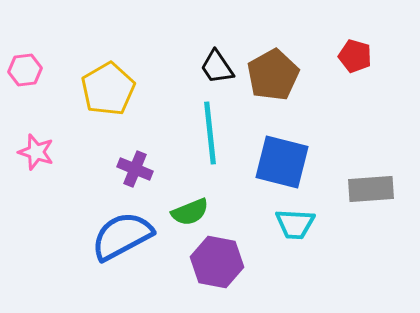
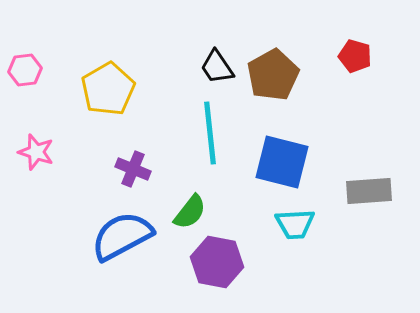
purple cross: moved 2 px left
gray rectangle: moved 2 px left, 2 px down
green semicircle: rotated 30 degrees counterclockwise
cyan trapezoid: rotated 6 degrees counterclockwise
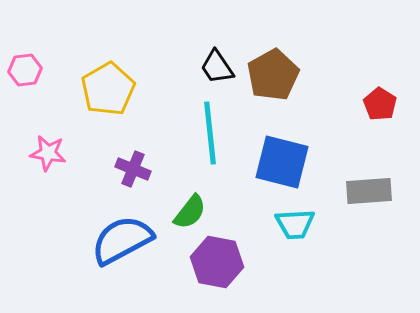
red pentagon: moved 25 px right, 48 px down; rotated 16 degrees clockwise
pink star: moved 12 px right, 1 px down; rotated 9 degrees counterclockwise
blue semicircle: moved 4 px down
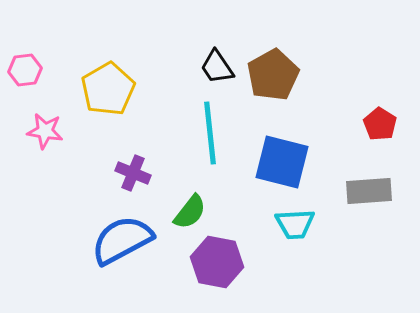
red pentagon: moved 20 px down
pink star: moved 3 px left, 22 px up
purple cross: moved 4 px down
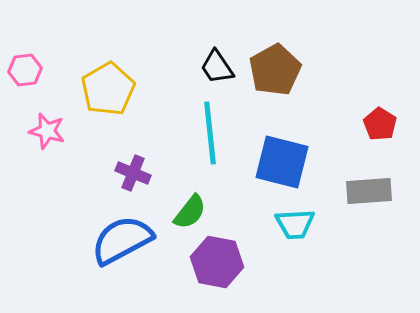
brown pentagon: moved 2 px right, 5 px up
pink star: moved 2 px right; rotated 6 degrees clockwise
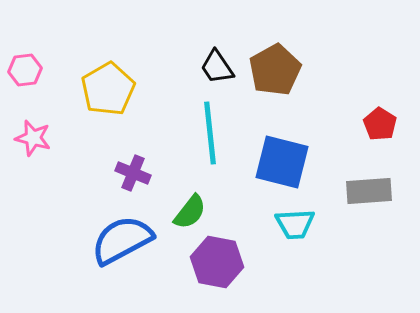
pink star: moved 14 px left, 7 px down
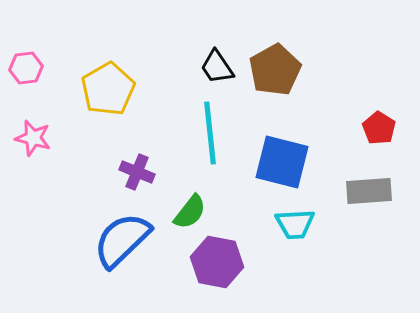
pink hexagon: moved 1 px right, 2 px up
red pentagon: moved 1 px left, 4 px down
purple cross: moved 4 px right, 1 px up
blue semicircle: rotated 16 degrees counterclockwise
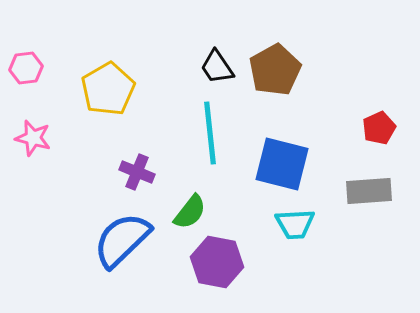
red pentagon: rotated 16 degrees clockwise
blue square: moved 2 px down
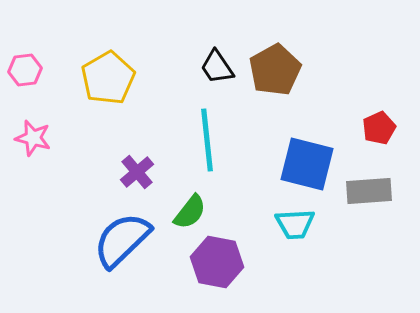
pink hexagon: moved 1 px left, 2 px down
yellow pentagon: moved 11 px up
cyan line: moved 3 px left, 7 px down
blue square: moved 25 px right
purple cross: rotated 28 degrees clockwise
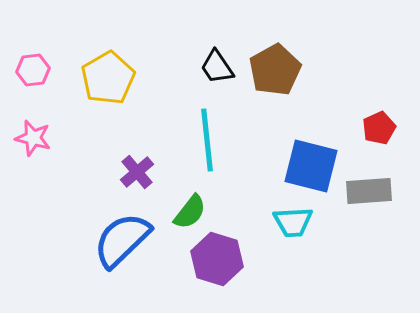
pink hexagon: moved 8 px right
blue square: moved 4 px right, 2 px down
cyan trapezoid: moved 2 px left, 2 px up
purple hexagon: moved 3 px up; rotated 6 degrees clockwise
